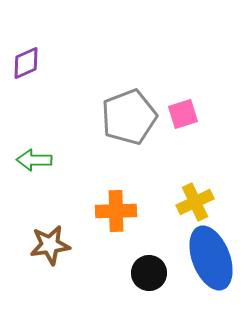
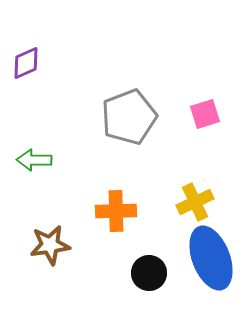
pink square: moved 22 px right
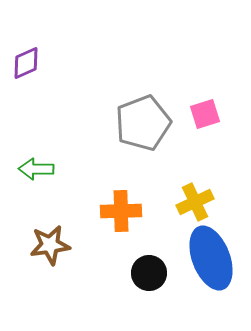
gray pentagon: moved 14 px right, 6 px down
green arrow: moved 2 px right, 9 px down
orange cross: moved 5 px right
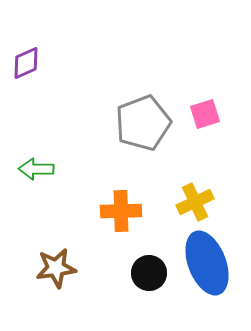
brown star: moved 6 px right, 23 px down
blue ellipse: moved 4 px left, 5 px down
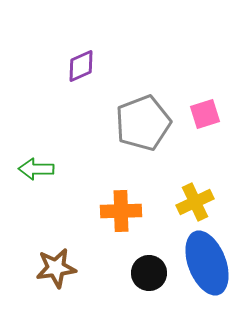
purple diamond: moved 55 px right, 3 px down
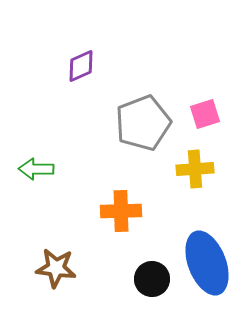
yellow cross: moved 33 px up; rotated 21 degrees clockwise
brown star: rotated 15 degrees clockwise
black circle: moved 3 px right, 6 px down
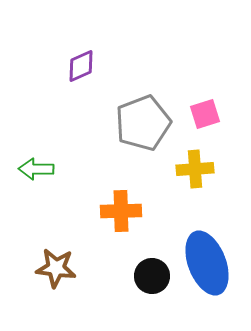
black circle: moved 3 px up
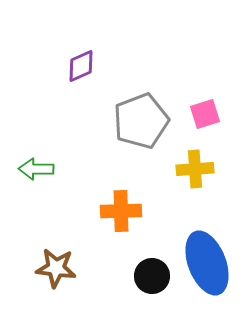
gray pentagon: moved 2 px left, 2 px up
